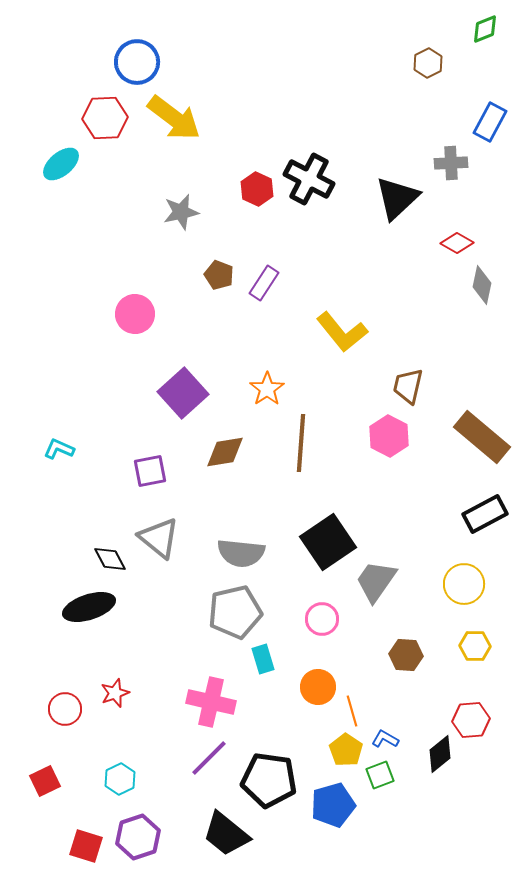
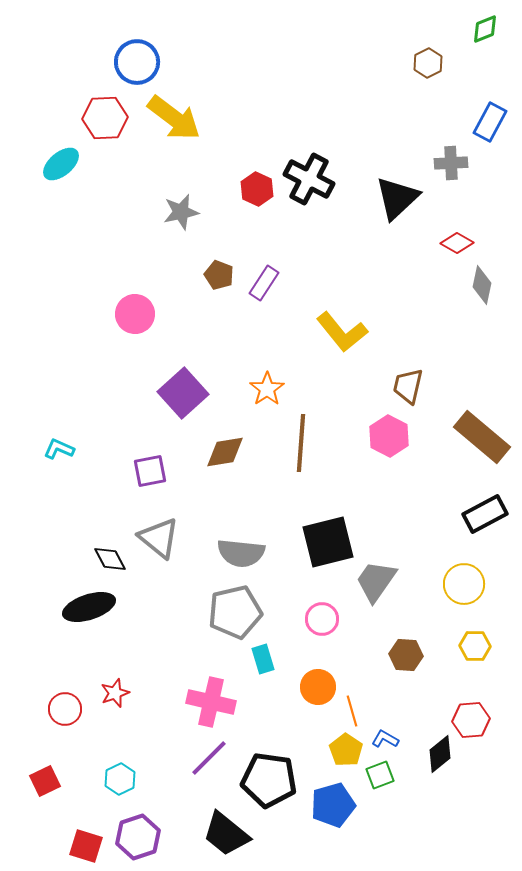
black square at (328, 542): rotated 20 degrees clockwise
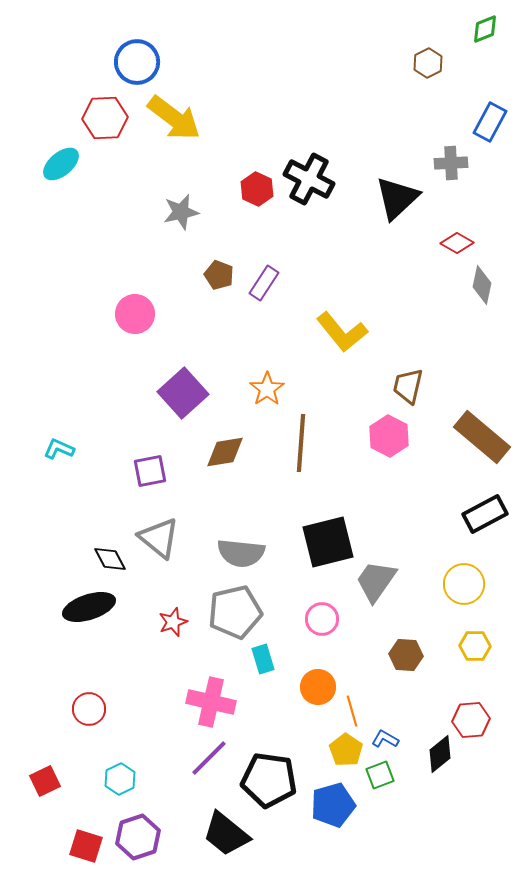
red star at (115, 693): moved 58 px right, 71 px up
red circle at (65, 709): moved 24 px right
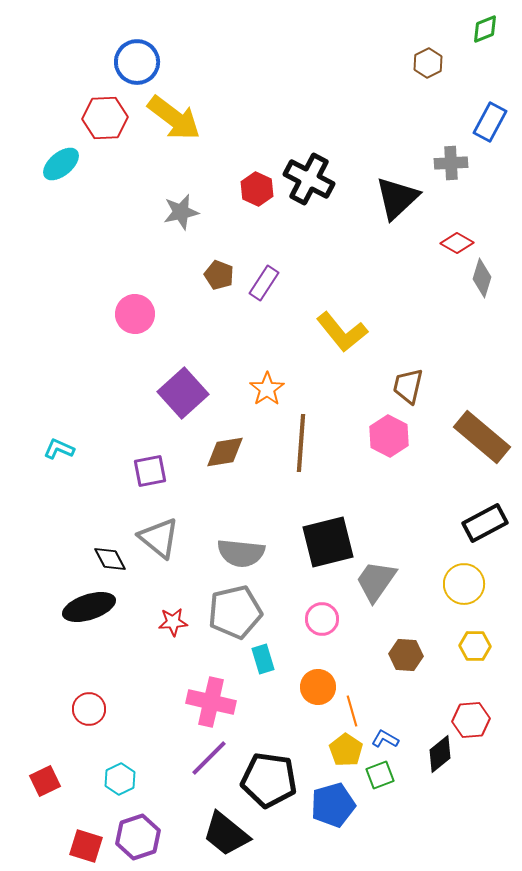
gray diamond at (482, 285): moved 7 px up; rotated 6 degrees clockwise
black rectangle at (485, 514): moved 9 px down
red star at (173, 622): rotated 16 degrees clockwise
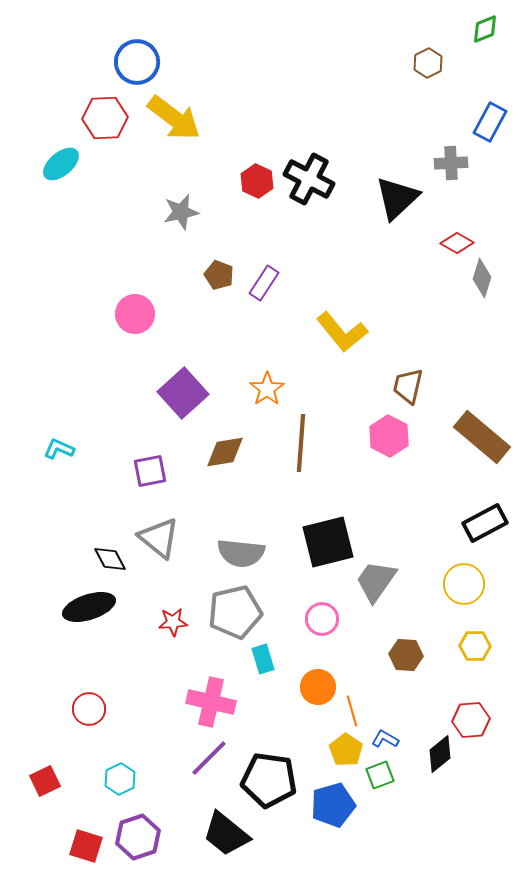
red hexagon at (257, 189): moved 8 px up
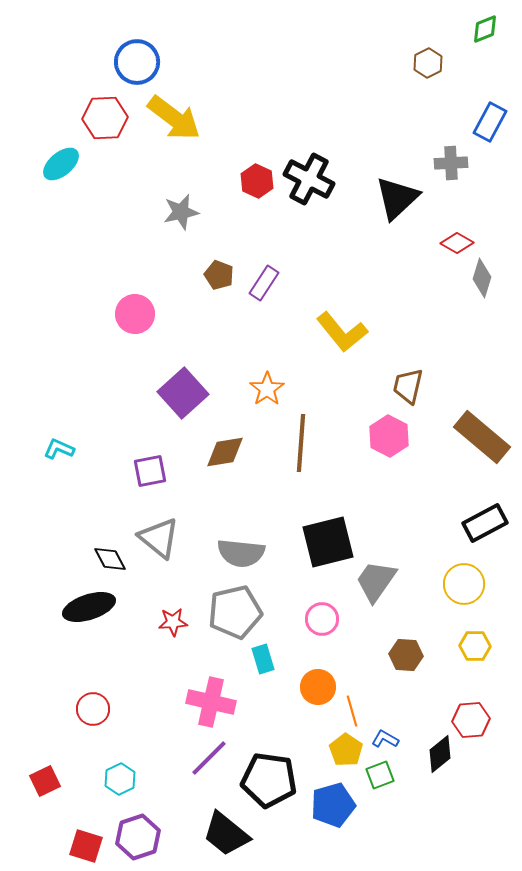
red circle at (89, 709): moved 4 px right
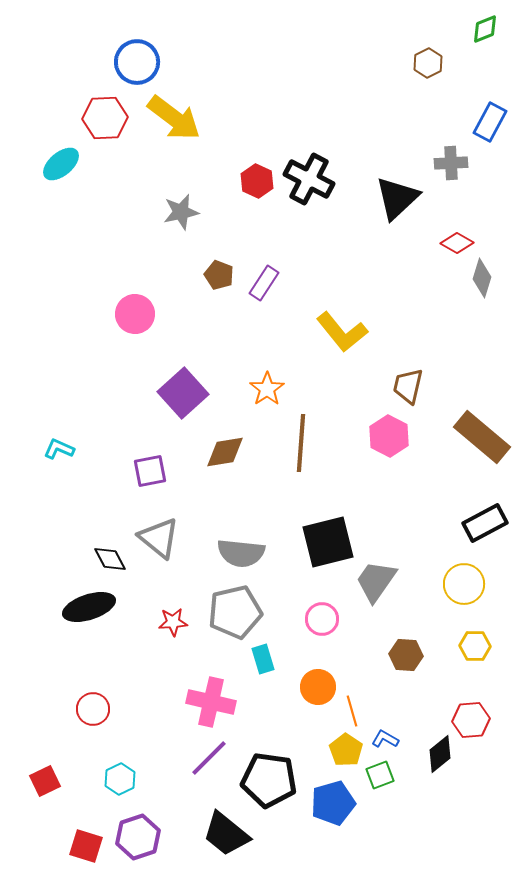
blue pentagon at (333, 805): moved 2 px up
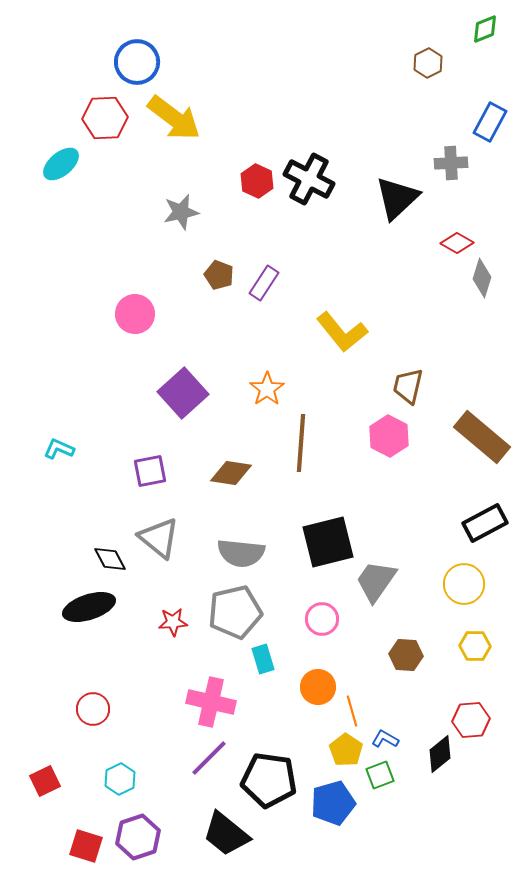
brown diamond at (225, 452): moved 6 px right, 21 px down; rotated 18 degrees clockwise
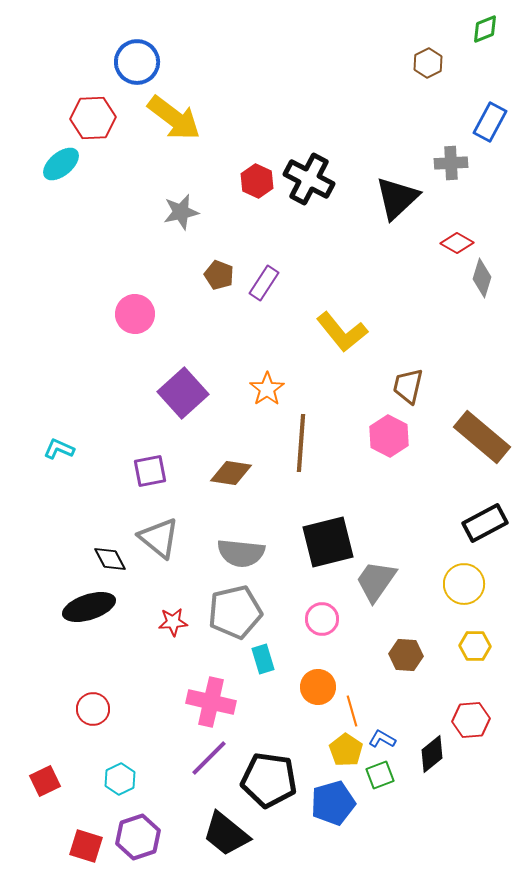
red hexagon at (105, 118): moved 12 px left
blue L-shape at (385, 739): moved 3 px left
black diamond at (440, 754): moved 8 px left
